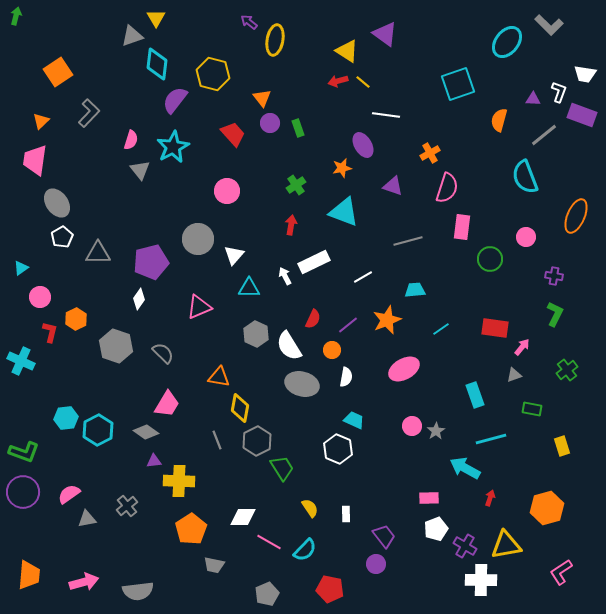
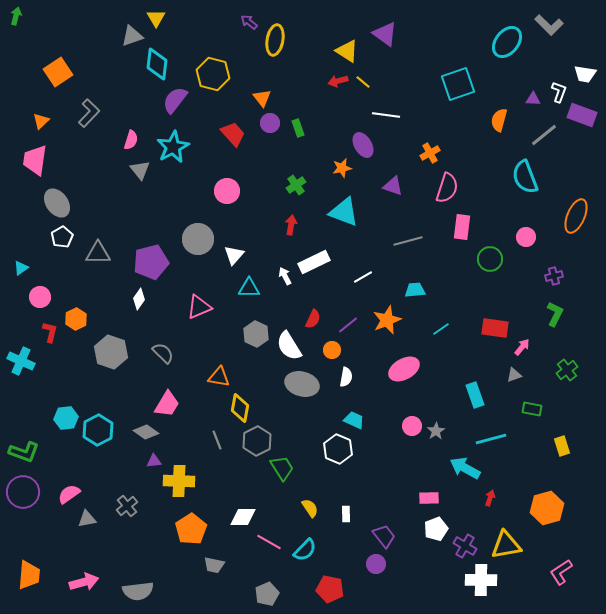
purple cross at (554, 276): rotated 24 degrees counterclockwise
gray hexagon at (116, 346): moved 5 px left, 6 px down
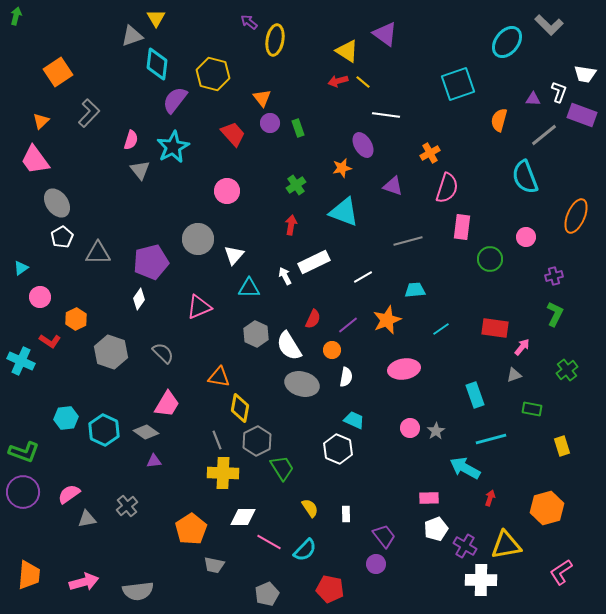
pink trapezoid at (35, 160): rotated 44 degrees counterclockwise
red L-shape at (50, 332): moved 9 px down; rotated 110 degrees clockwise
pink ellipse at (404, 369): rotated 20 degrees clockwise
pink circle at (412, 426): moved 2 px left, 2 px down
cyan hexagon at (98, 430): moved 6 px right; rotated 8 degrees counterclockwise
yellow cross at (179, 481): moved 44 px right, 8 px up
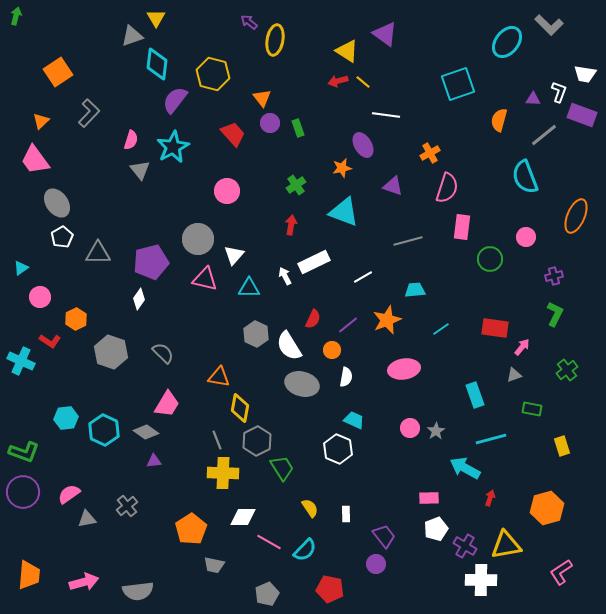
pink triangle at (199, 307): moved 6 px right, 28 px up; rotated 36 degrees clockwise
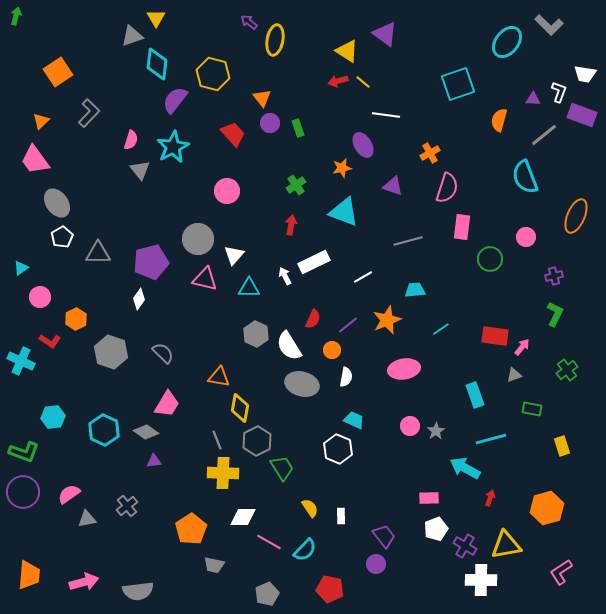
red rectangle at (495, 328): moved 8 px down
cyan hexagon at (66, 418): moved 13 px left, 1 px up
pink circle at (410, 428): moved 2 px up
white rectangle at (346, 514): moved 5 px left, 2 px down
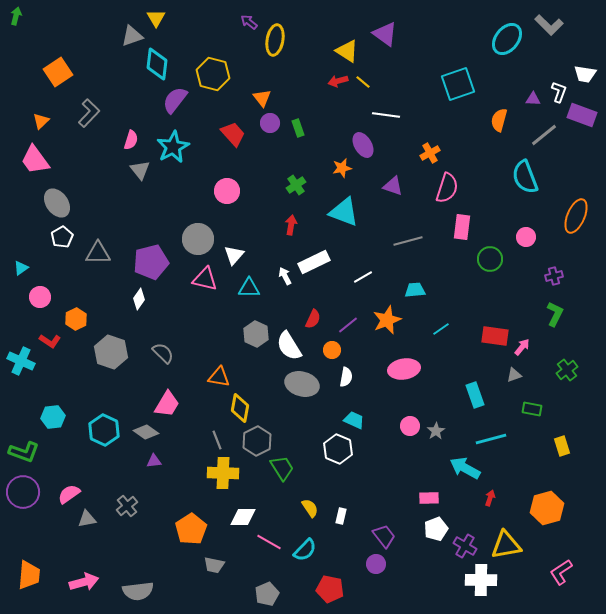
cyan ellipse at (507, 42): moved 3 px up
white rectangle at (341, 516): rotated 14 degrees clockwise
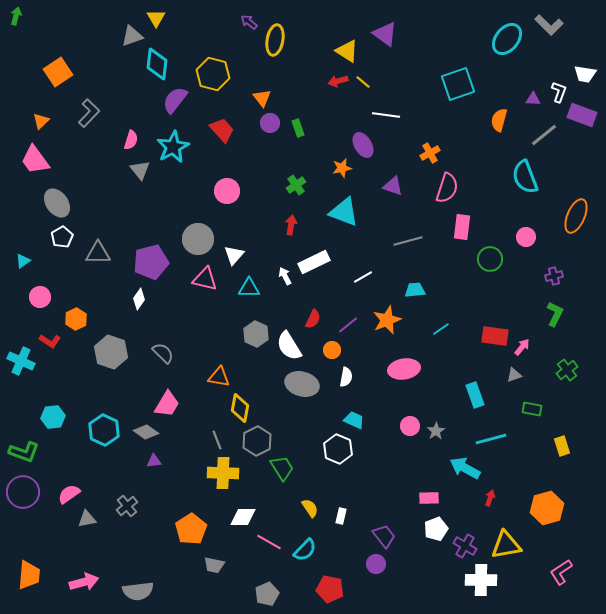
red trapezoid at (233, 134): moved 11 px left, 4 px up
cyan triangle at (21, 268): moved 2 px right, 7 px up
